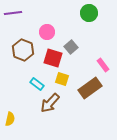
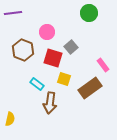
yellow square: moved 2 px right
brown arrow: rotated 35 degrees counterclockwise
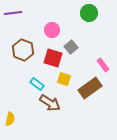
pink circle: moved 5 px right, 2 px up
brown arrow: rotated 65 degrees counterclockwise
